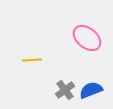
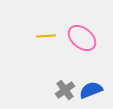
pink ellipse: moved 5 px left
yellow line: moved 14 px right, 24 px up
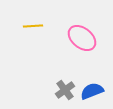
yellow line: moved 13 px left, 10 px up
blue semicircle: moved 1 px right, 1 px down
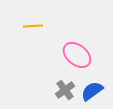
pink ellipse: moved 5 px left, 17 px down
blue semicircle: rotated 15 degrees counterclockwise
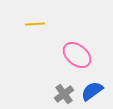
yellow line: moved 2 px right, 2 px up
gray cross: moved 1 px left, 4 px down
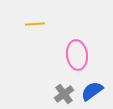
pink ellipse: rotated 44 degrees clockwise
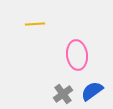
gray cross: moved 1 px left
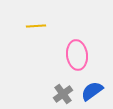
yellow line: moved 1 px right, 2 px down
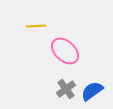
pink ellipse: moved 12 px left, 4 px up; rotated 40 degrees counterclockwise
gray cross: moved 3 px right, 5 px up
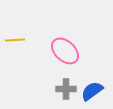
yellow line: moved 21 px left, 14 px down
gray cross: rotated 36 degrees clockwise
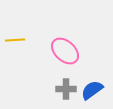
blue semicircle: moved 1 px up
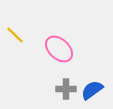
yellow line: moved 5 px up; rotated 48 degrees clockwise
pink ellipse: moved 6 px left, 2 px up
